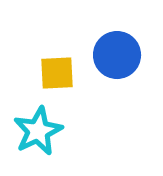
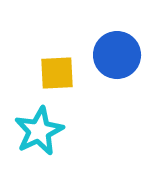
cyan star: moved 1 px right
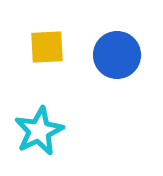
yellow square: moved 10 px left, 26 px up
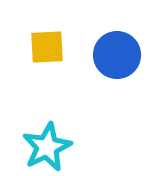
cyan star: moved 8 px right, 16 px down
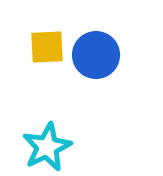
blue circle: moved 21 px left
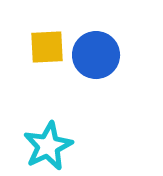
cyan star: moved 1 px right, 1 px up
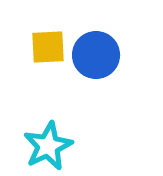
yellow square: moved 1 px right
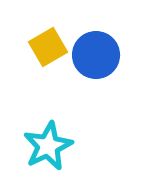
yellow square: rotated 27 degrees counterclockwise
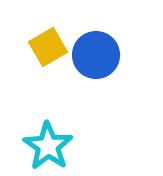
cyan star: rotated 12 degrees counterclockwise
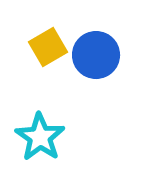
cyan star: moved 8 px left, 9 px up
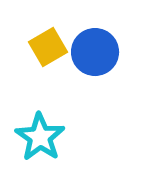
blue circle: moved 1 px left, 3 px up
